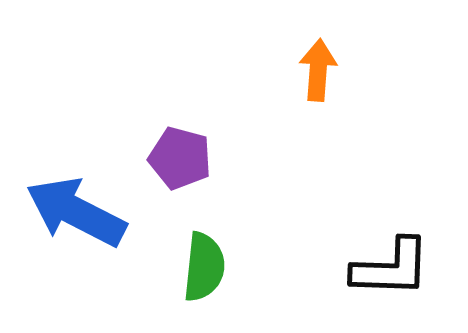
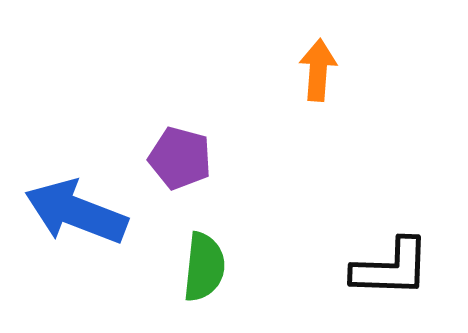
blue arrow: rotated 6 degrees counterclockwise
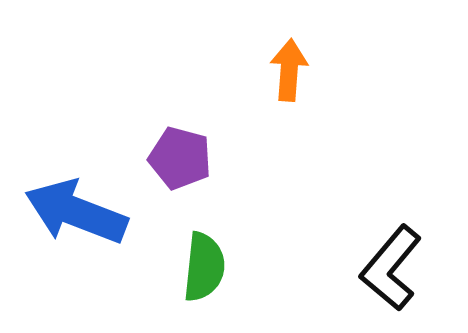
orange arrow: moved 29 px left
black L-shape: rotated 128 degrees clockwise
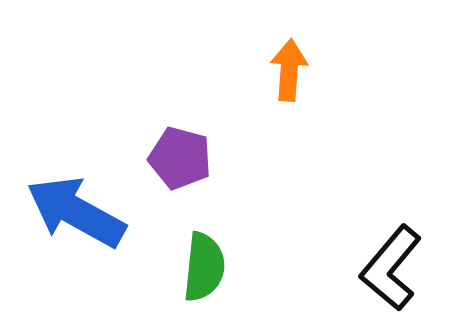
blue arrow: rotated 8 degrees clockwise
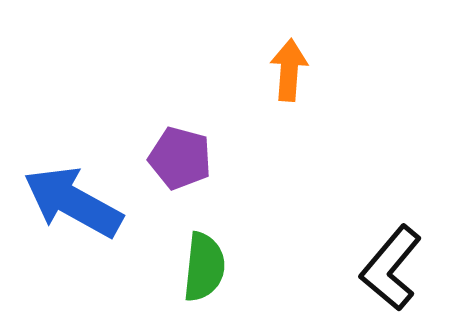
blue arrow: moved 3 px left, 10 px up
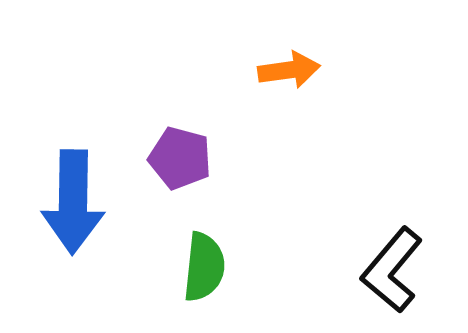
orange arrow: rotated 78 degrees clockwise
blue arrow: rotated 118 degrees counterclockwise
black L-shape: moved 1 px right, 2 px down
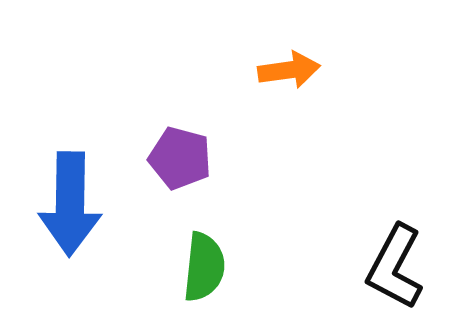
blue arrow: moved 3 px left, 2 px down
black L-shape: moved 3 px right, 3 px up; rotated 12 degrees counterclockwise
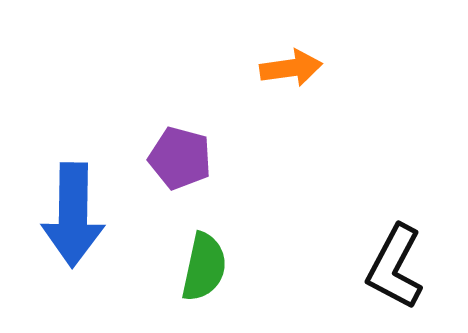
orange arrow: moved 2 px right, 2 px up
blue arrow: moved 3 px right, 11 px down
green semicircle: rotated 6 degrees clockwise
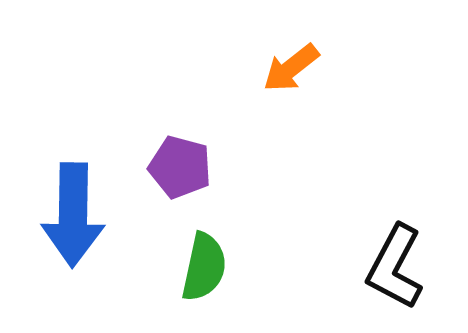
orange arrow: rotated 150 degrees clockwise
purple pentagon: moved 9 px down
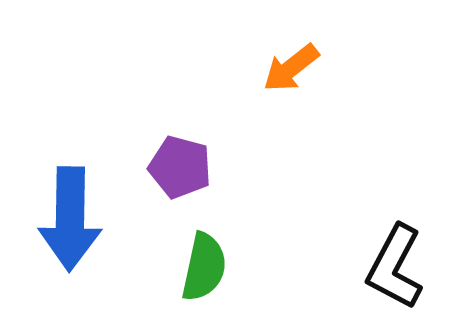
blue arrow: moved 3 px left, 4 px down
